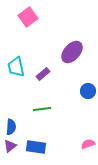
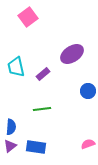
purple ellipse: moved 2 px down; rotated 15 degrees clockwise
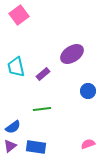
pink square: moved 9 px left, 2 px up
blue semicircle: moved 2 px right; rotated 49 degrees clockwise
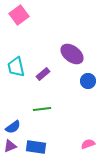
purple ellipse: rotated 70 degrees clockwise
blue circle: moved 10 px up
purple triangle: rotated 16 degrees clockwise
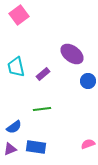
blue semicircle: moved 1 px right
purple triangle: moved 3 px down
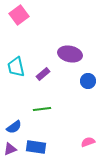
purple ellipse: moved 2 px left; rotated 25 degrees counterclockwise
pink semicircle: moved 2 px up
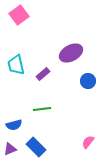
purple ellipse: moved 1 px right, 1 px up; rotated 40 degrees counterclockwise
cyan trapezoid: moved 2 px up
blue semicircle: moved 2 px up; rotated 21 degrees clockwise
pink semicircle: rotated 32 degrees counterclockwise
blue rectangle: rotated 36 degrees clockwise
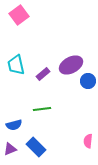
purple ellipse: moved 12 px down
pink semicircle: moved 1 px up; rotated 32 degrees counterclockwise
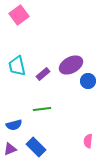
cyan trapezoid: moved 1 px right, 1 px down
